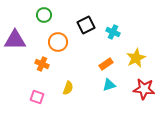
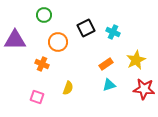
black square: moved 3 px down
yellow star: moved 2 px down
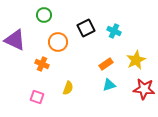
cyan cross: moved 1 px right, 1 px up
purple triangle: rotated 25 degrees clockwise
